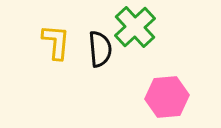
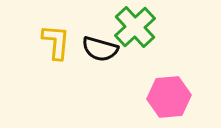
black semicircle: rotated 111 degrees clockwise
pink hexagon: moved 2 px right
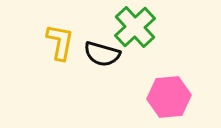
yellow L-shape: moved 4 px right; rotated 6 degrees clockwise
black semicircle: moved 2 px right, 5 px down
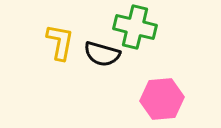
green cross: rotated 33 degrees counterclockwise
pink hexagon: moved 7 px left, 2 px down
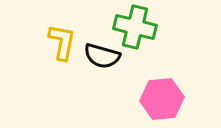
yellow L-shape: moved 2 px right
black semicircle: moved 2 px down
